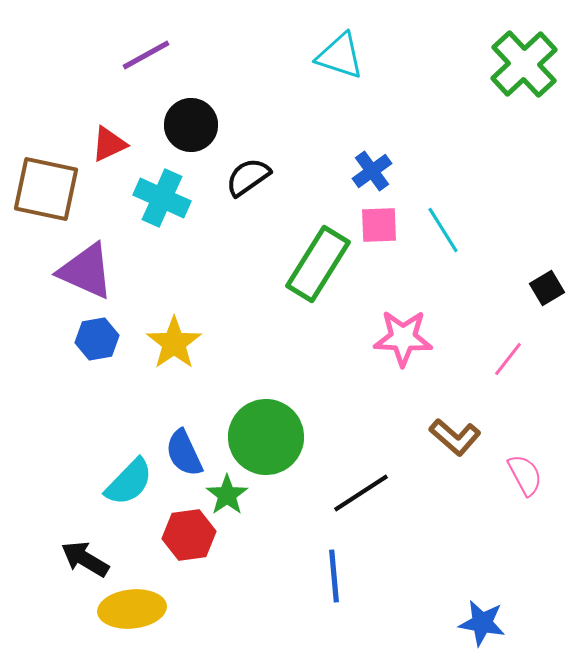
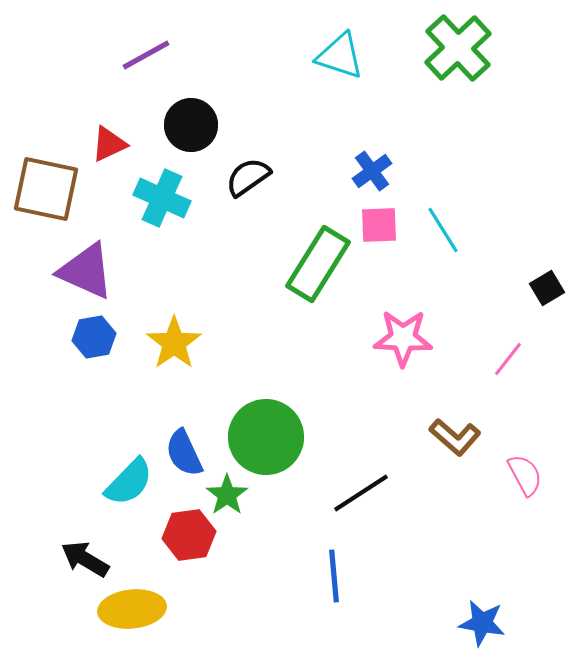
green cross: moved 66 px left, 16 px up
blue hexagon: moved 3 px left, 2 px up
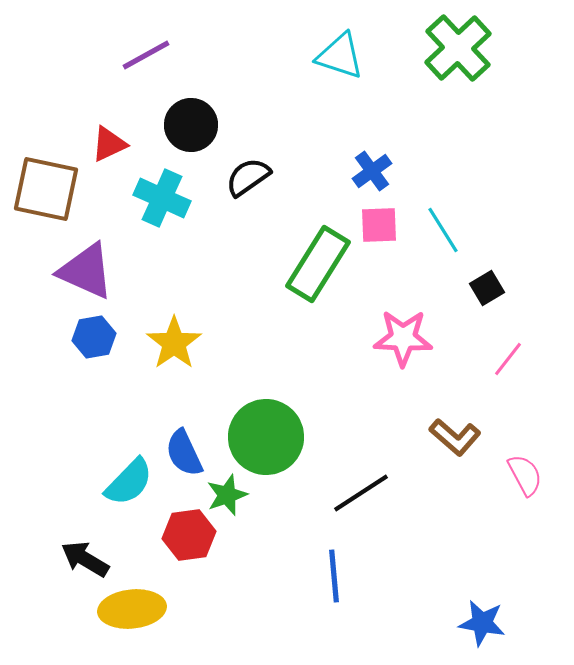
black square: moved 60 px left
green star: rotated 15 degrees clockwise
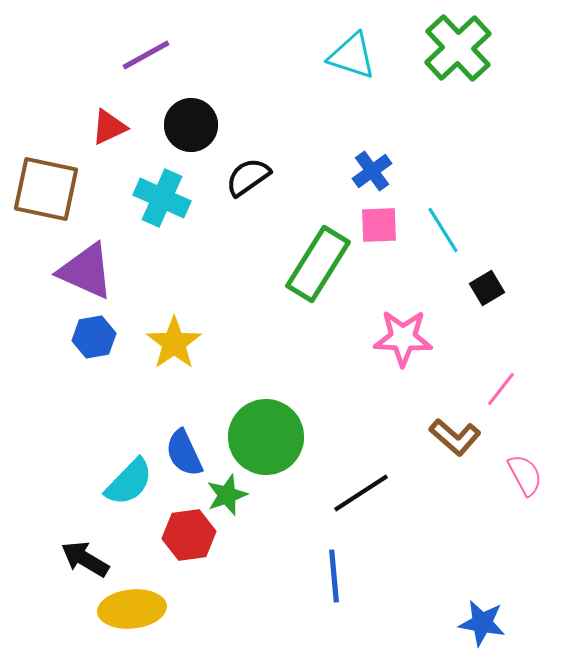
cyan triangle: moved 12 px right
red triangle: moved 17 px up
pink line: moved 7 px left, 30 px down
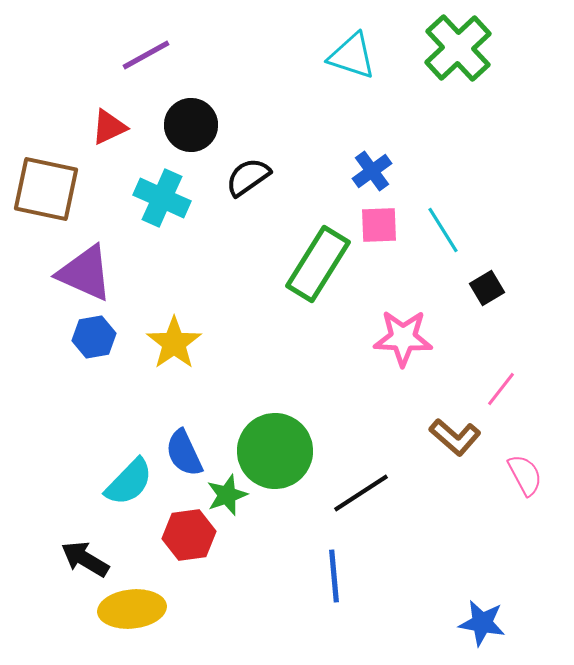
purple triangle: moved 1 px left, 2 px down
green circle: moved 9 px right, 14 px down
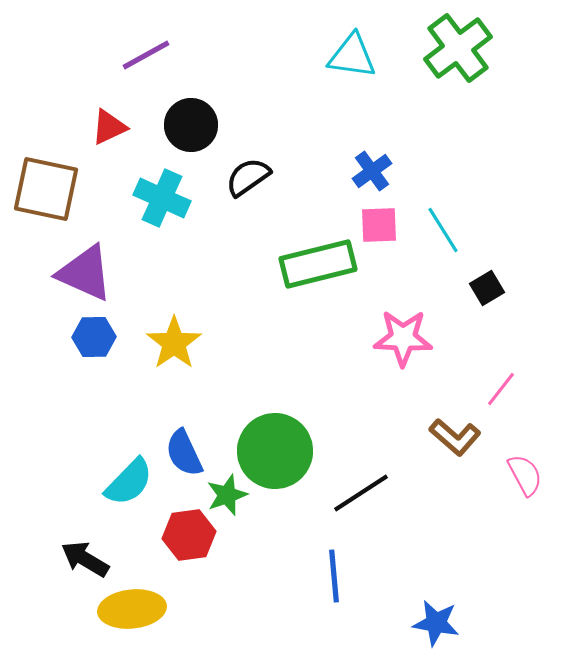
green cross: rotated 6 degrees clockwise
cyan triangle: rotated 10 degrees counterclockwise
green rectangle: rotated 44 degrees clockwise
blue hexagon: rotated 9 degrees clockwise
blue star: moved 46 px left
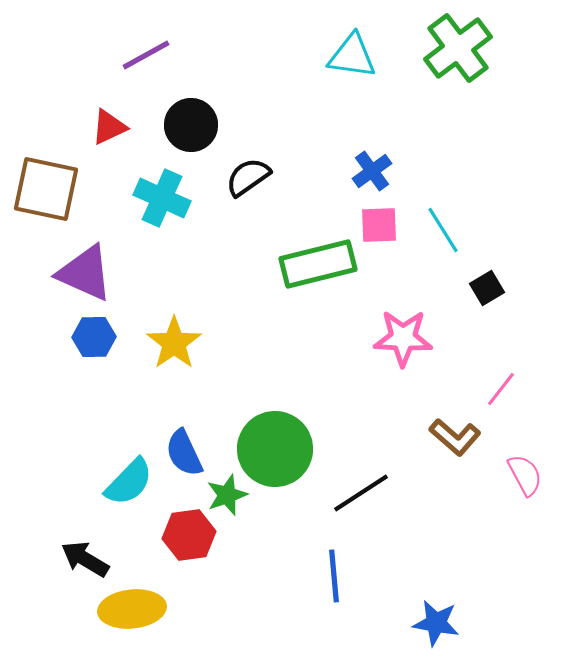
green circle: moved 2 px up
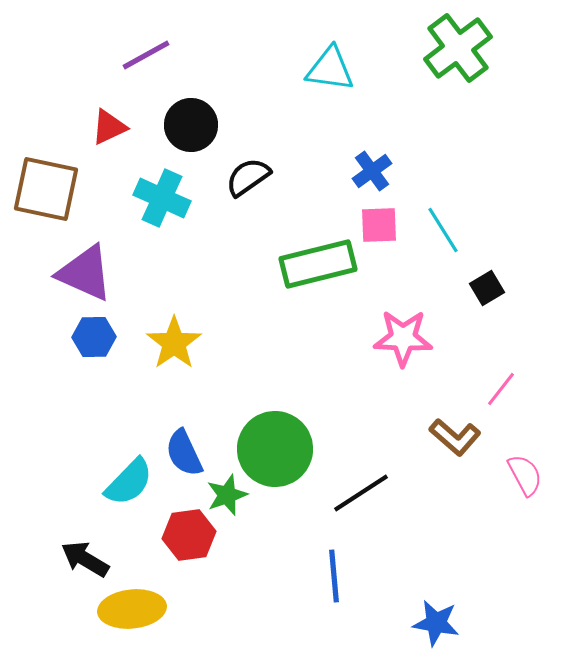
cyan triangle: moved 22 px left, 13 px down
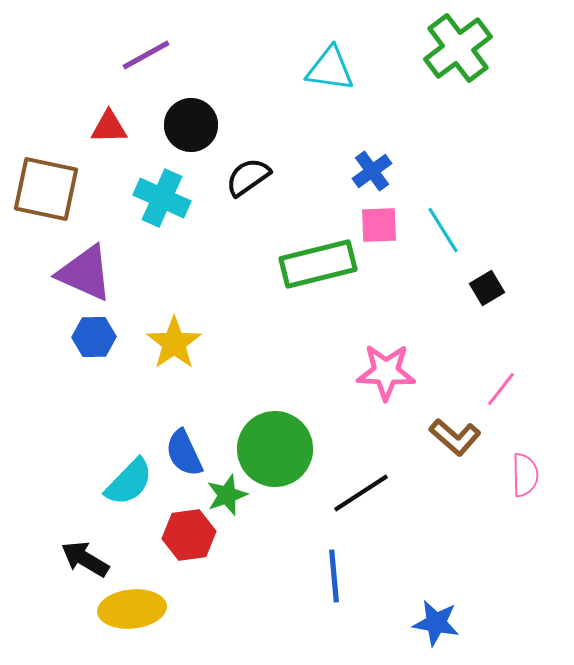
red triangle: rotated 24 degrees clockwise
pink star: moved 17 px left, 34 px down
pink semicircle: rotated 27 degrees clockwise
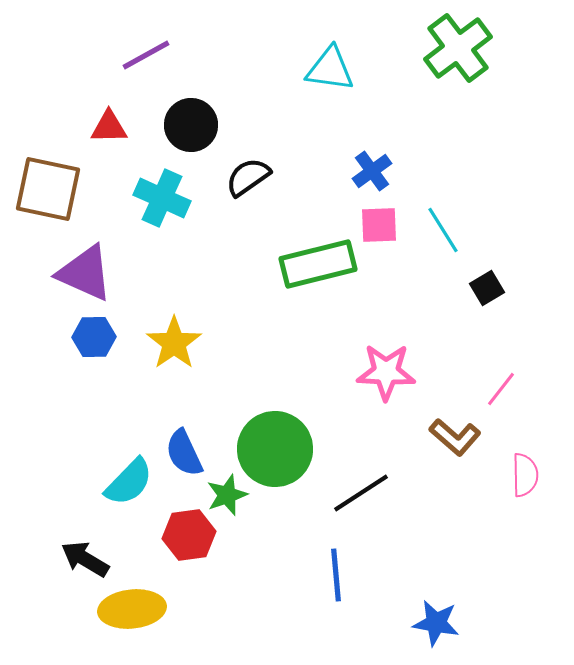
brown square: moved 2 px right
blue line: moved 2 px right, 1 px up
